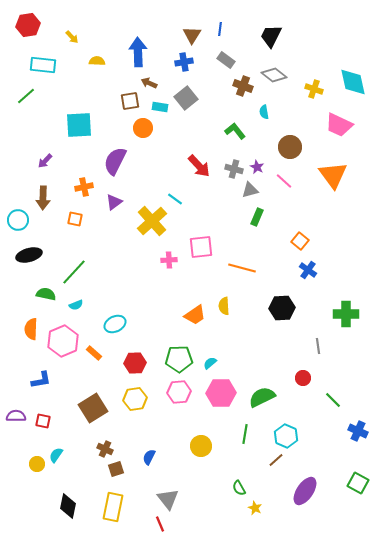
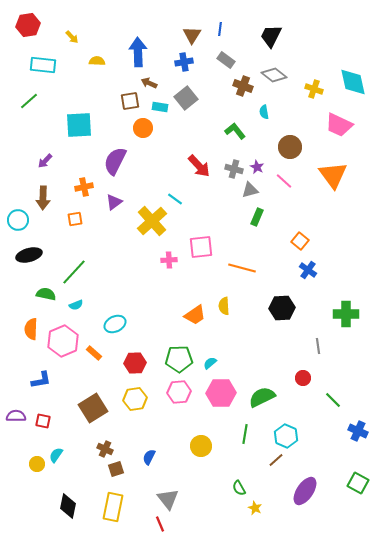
green line at (26, 96): moved 3 px right, 5 px down
orange square at (75, 219): rotated 21 degrees counterclockwise
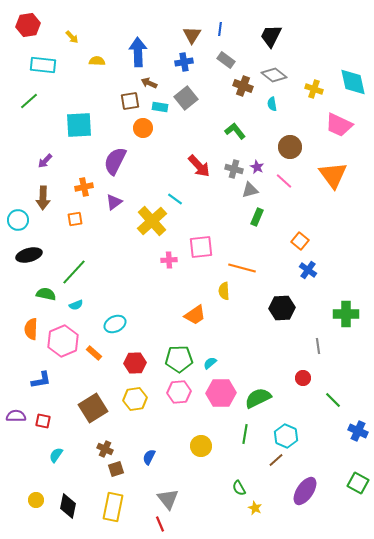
cyan semicircle at (264, 112): moved 8 px right, 8 px up
yellow semicircle at (224, 306): moved 15 px up
green semicircle at (262, 397): moved 4 px left, 1 px down
yellow circle at (37, 464): moved 1 px left, 36 px down
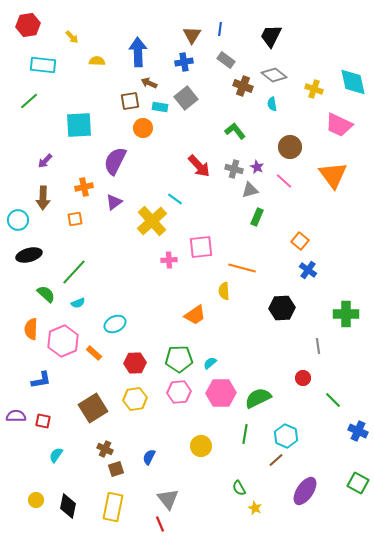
green semicircle at (46, 294): rotated 30 degrees clockwise
cyan semicircle at (76, 305): moved 2 px right, 2 px up
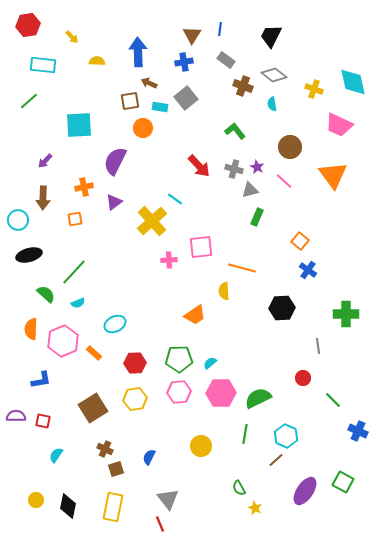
green square at (358, 483): moved 15 px left, 1 px up
